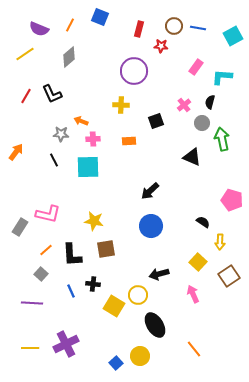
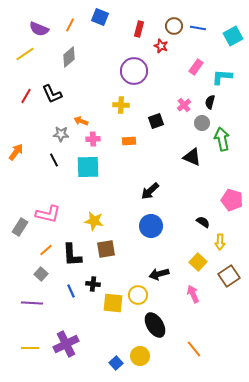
red star at (161, 46): rotated 16 degrees clockwise
yellow square at (114, 306): moved 1 px left, 3 px up; rotated 25 degrees counterclockwise
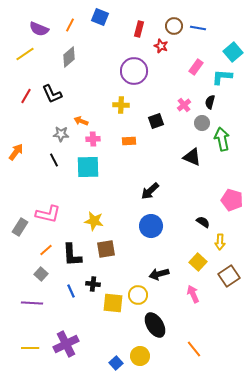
cyan square at (233, 36): moved 16 px down; rotated 12 degrees counterclockwise
